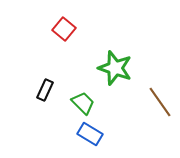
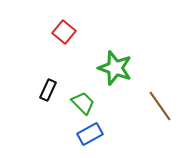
red square: moved 3 px down
black rectangle: moved 3 px right
brown line: moved 4 px down
blue rectangle: rotated 60 degrees counterclockwise
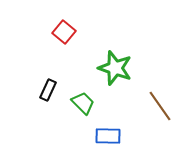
blue rectangle: moved 18 px right, 2 px down; rotated 30 degrees clockwise
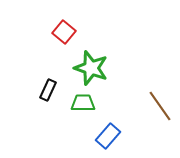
green star: moved 24 px left
green trapezoid: rotated 45 degrees counterclockwise
blue rectangle: rotated 50 degrees counterclockwise
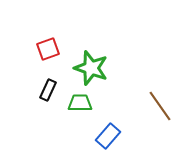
red square: moved 16 px left, 17 px down; rotated 30 degrees clockwise
green trapezoid: moved 3 px left
